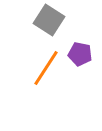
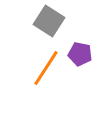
gray square: moved 1 px down
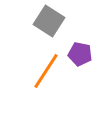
orange line: moved 3 px down
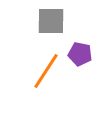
gray square: moved 2 px right; rotated 32 degrees counterclockwise
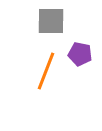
orange line: rotated 12 degrees counterclockwise
